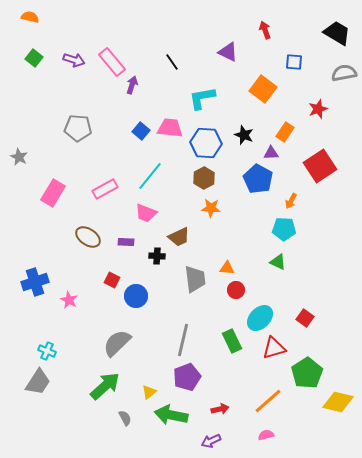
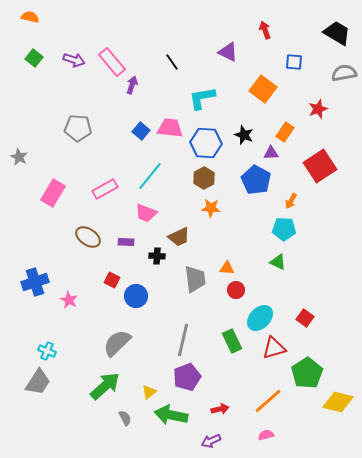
blue pentagon at (258, 179): moved 2 px left, 1 px down
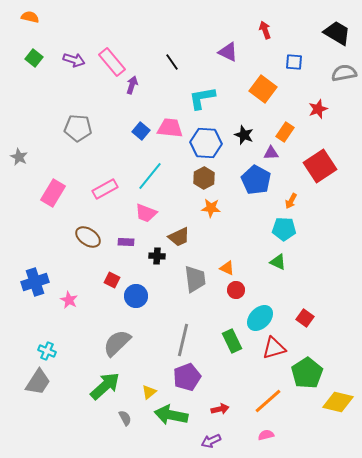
orange triangle at (227, 268): rotated 21 degrees clockwise
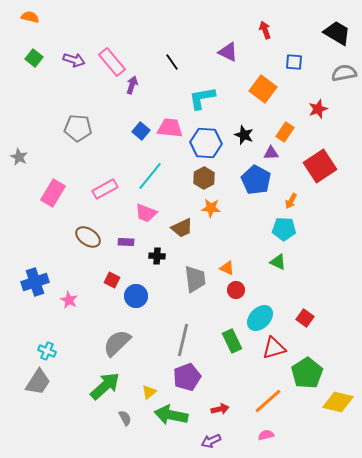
brown trapezoid at (179, 237): moved 3 px right, 9 px up
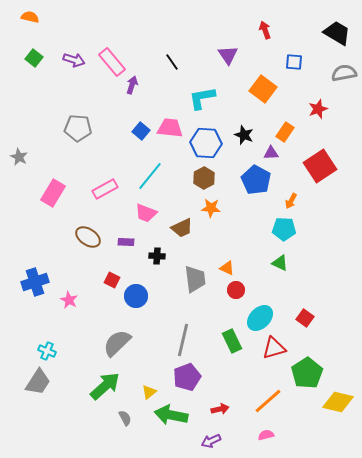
purple triangle at (228, 52): moved 3 px down; rotated 30 degrees clockwise
green triangle at (278, 262): moved 2 px right, 1 px down
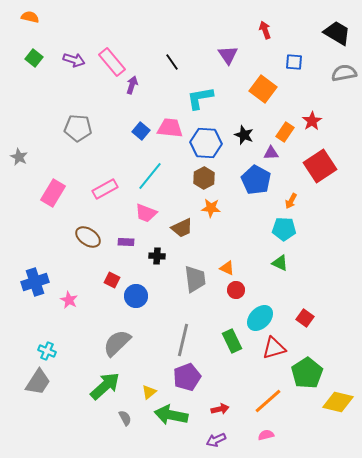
cyan L-shape at (202, 98): moved 2 px left
red star at (318, 109): moved 6 px left, 12 px down; rotated 12 degrees counterclockwise
purple arrow at (211, 441): moved 5 px right, 1 px up
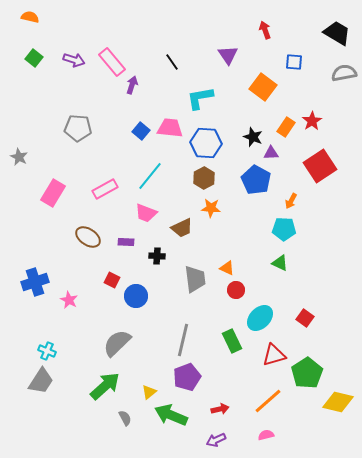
orange square at (263, 89): moved 2 px up
orange rectangle at (285, 132): moved 1 px right, 5 px up
black star at (244, 135): moved 9 px right, 2 px down
red triangle at (274, 348): moved 7 px down
gray trapezoid at (38, 382): moved 3 px right, 1 px up
green arrow at (171, 415): rotated 12 degrees clockwise
